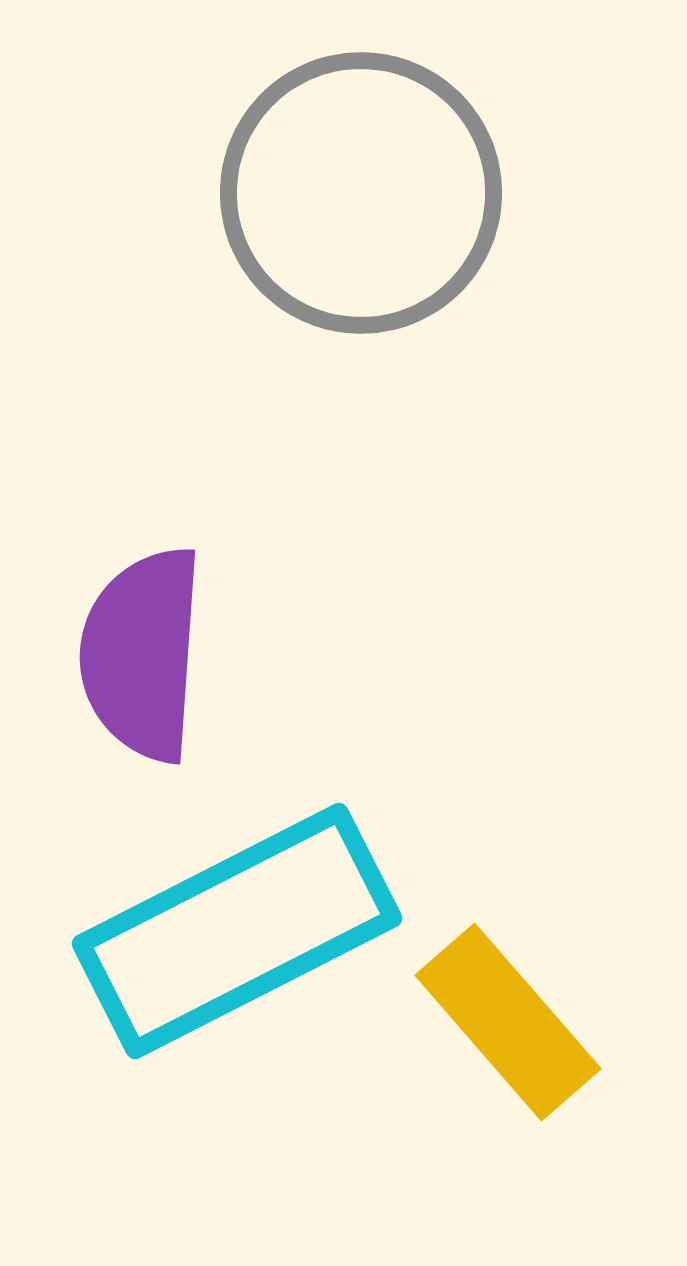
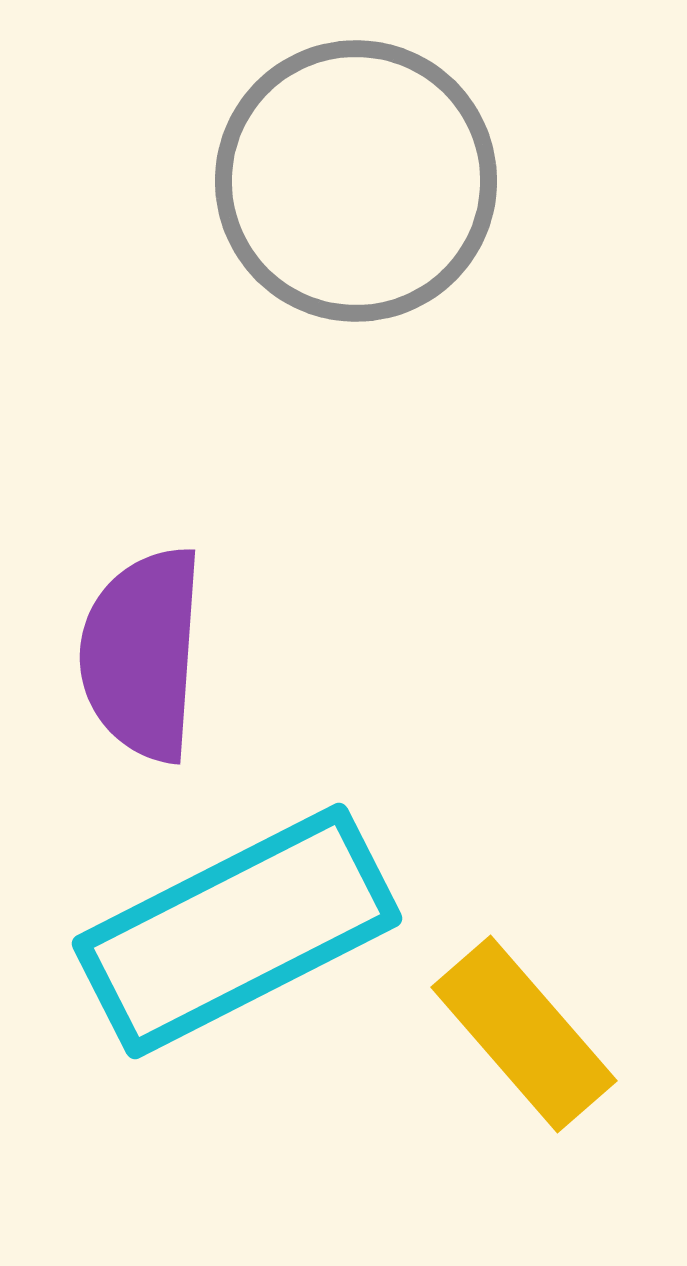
gray circle: moved 5 px left, 12 px up
yellow rectangle: moved 16 px right, 12 px down
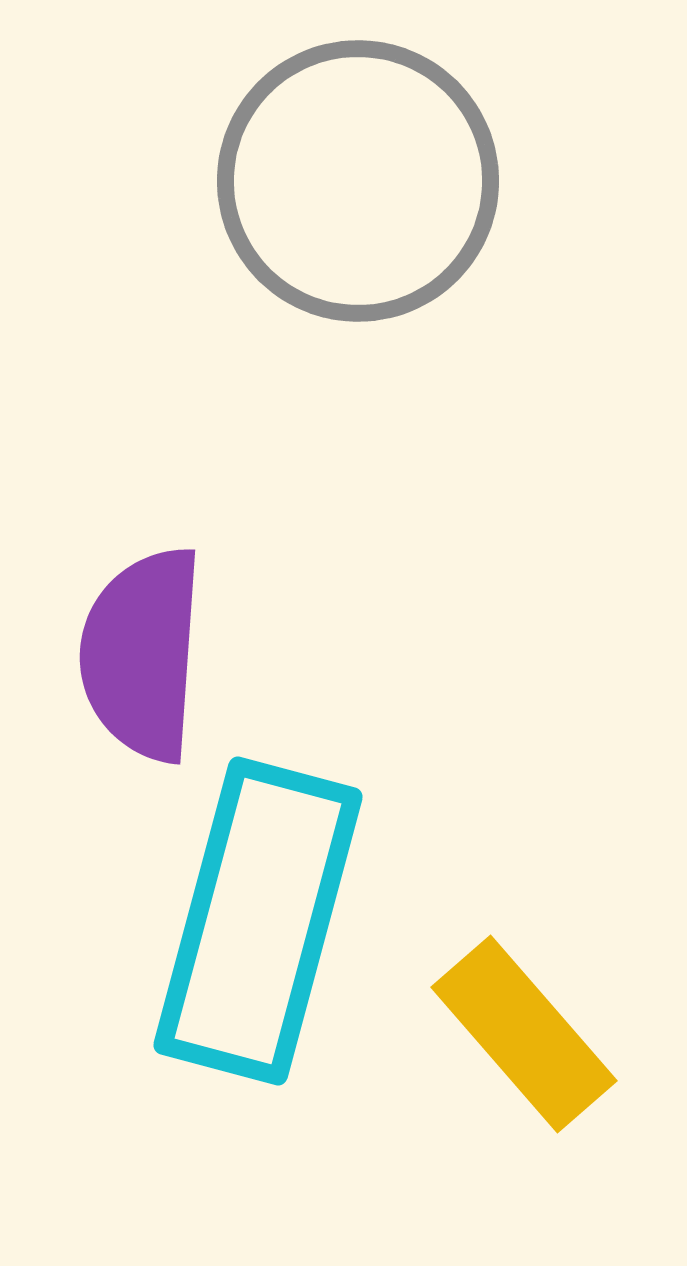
gray circle: moved 2 px right
cyan rectangle: moved 21 px right, 10 px up; rotated 48 degrees counterclockwise
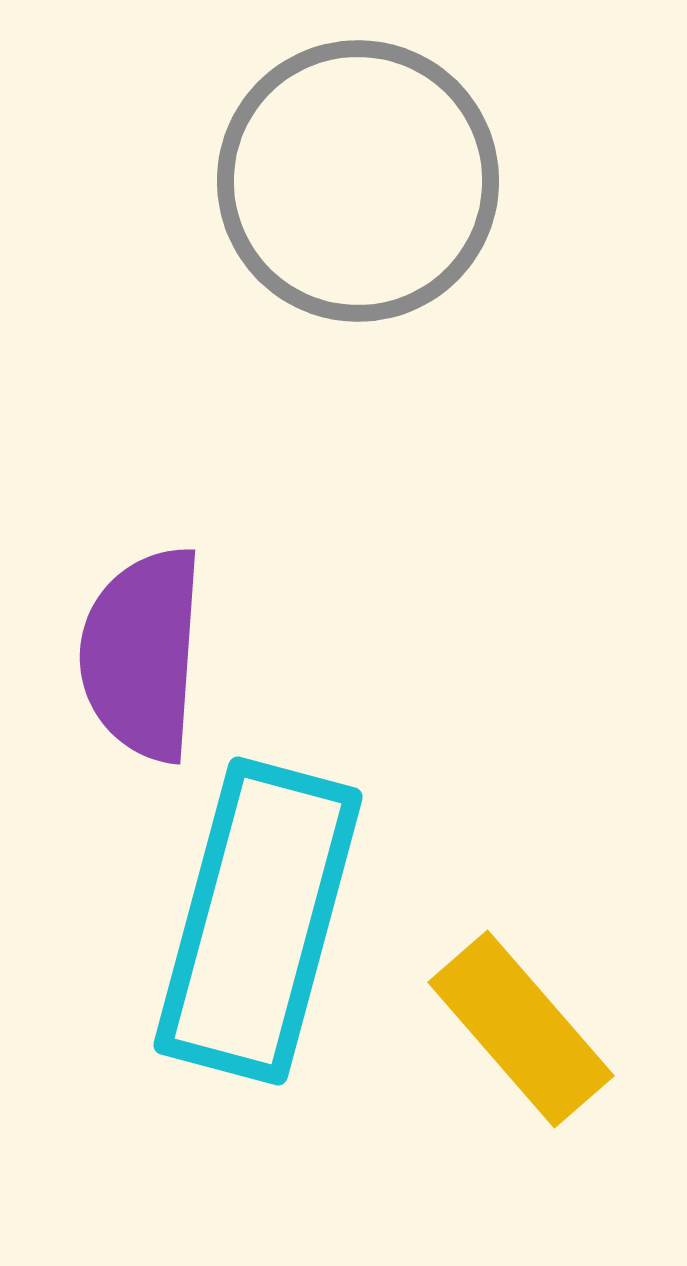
yellow rectangle: moved 3 px left, 5 px up
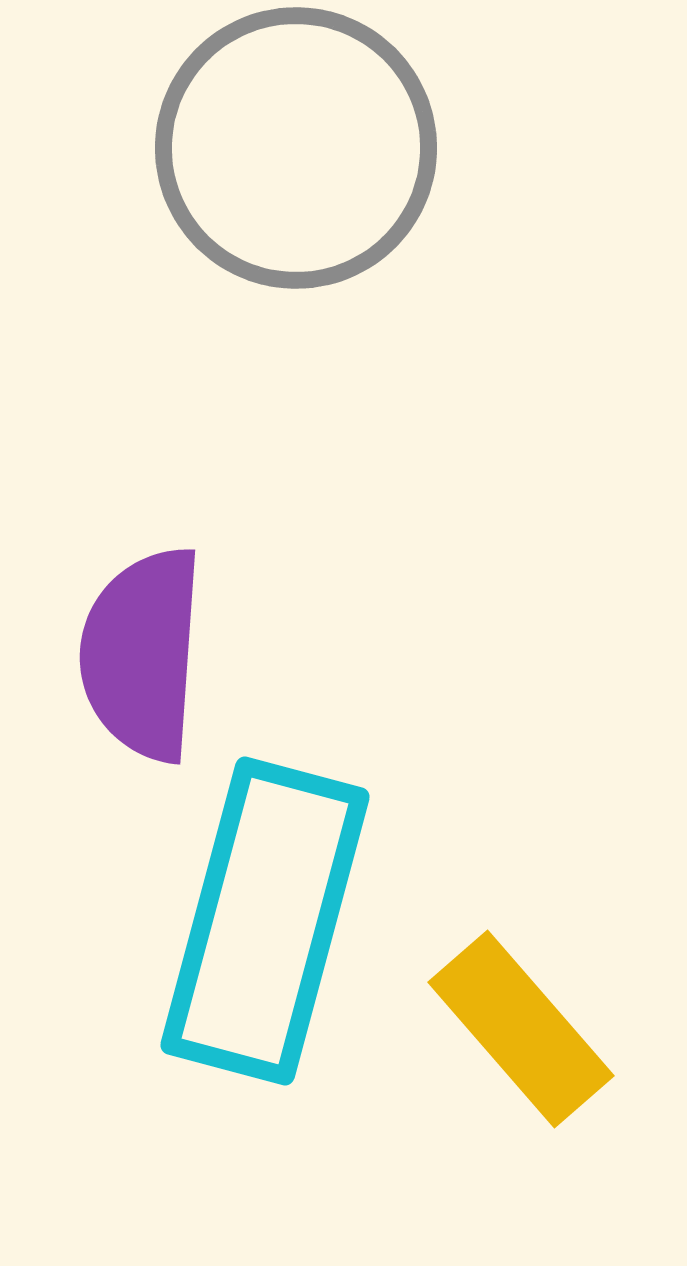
gray circle: moved 62 px left, 33 px up
cyan rectangle: moved 7 px right
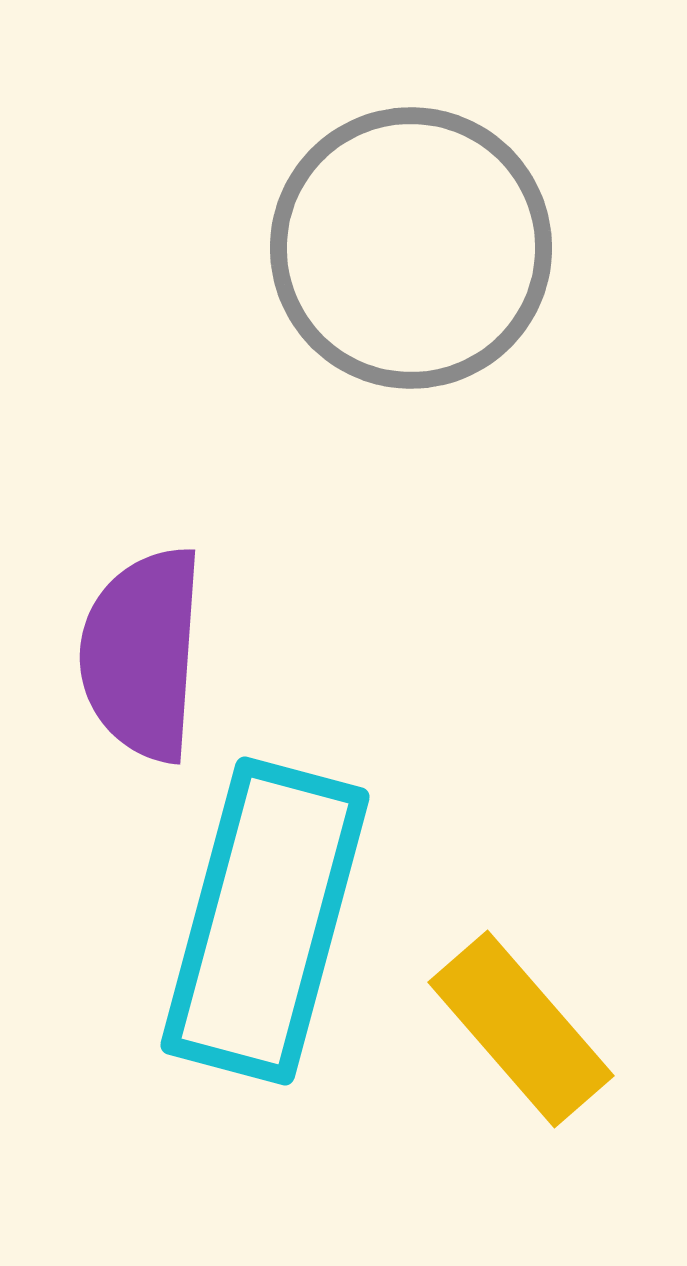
gray circle: moved 115 px right, 100 px down
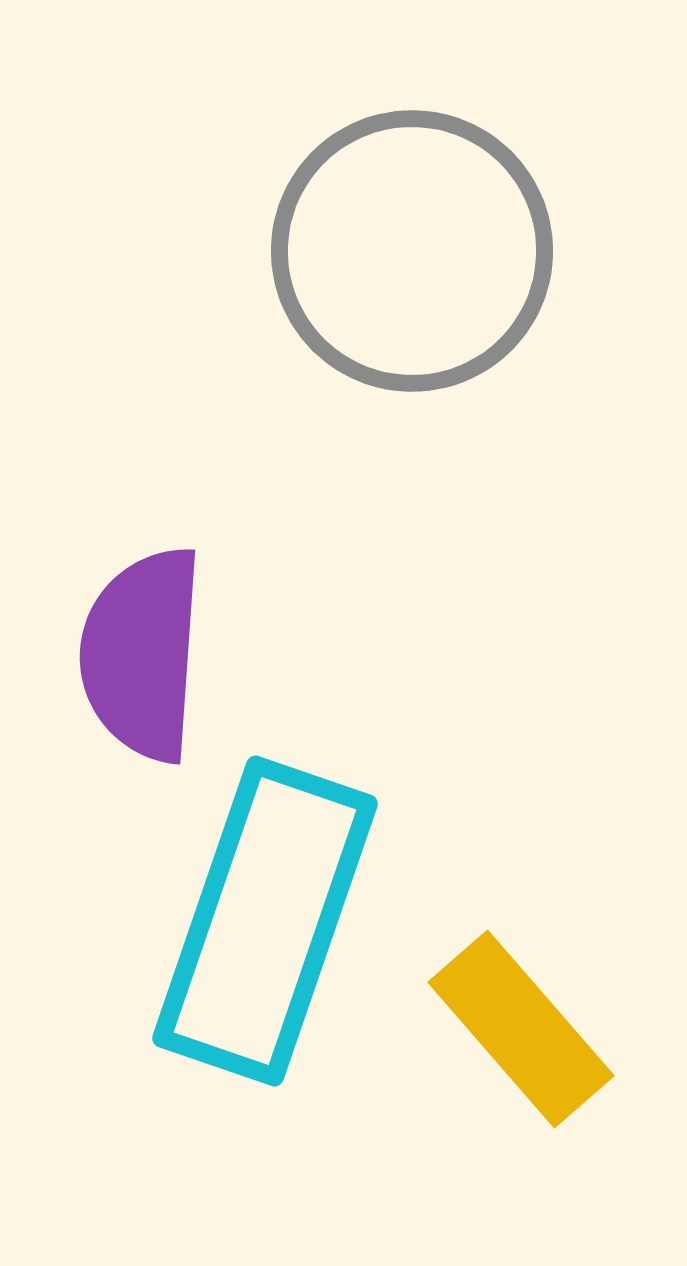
gray circle: moved 1 px right, 3 px down
cyan rectangle: rotated 4 degrees clockwise
